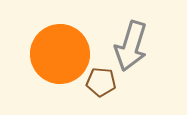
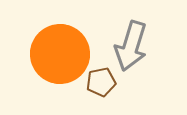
brown pentagon: rotated 16 degrees counterclockwise
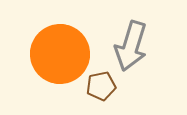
brown pentagon: moved 4 px down
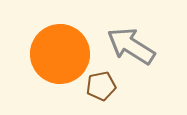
gray arrow: rotated 105 degrees clockwise
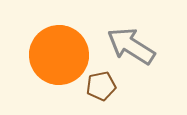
orange circle: moved 1 px left, 1 px down
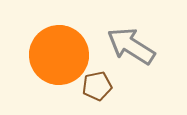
brown pentagon: moved 4 px left
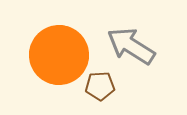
brown pentagon: moved 3 px right; rotated 8 degrees clockwise
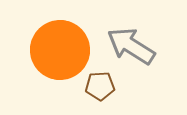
orange circle: moved 1 px right, 5 px up
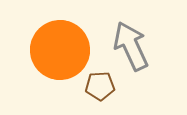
gray arrow: rotated 33 degrees clockwise
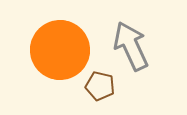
brown pentagon: rotated 16 degrees clockwise
